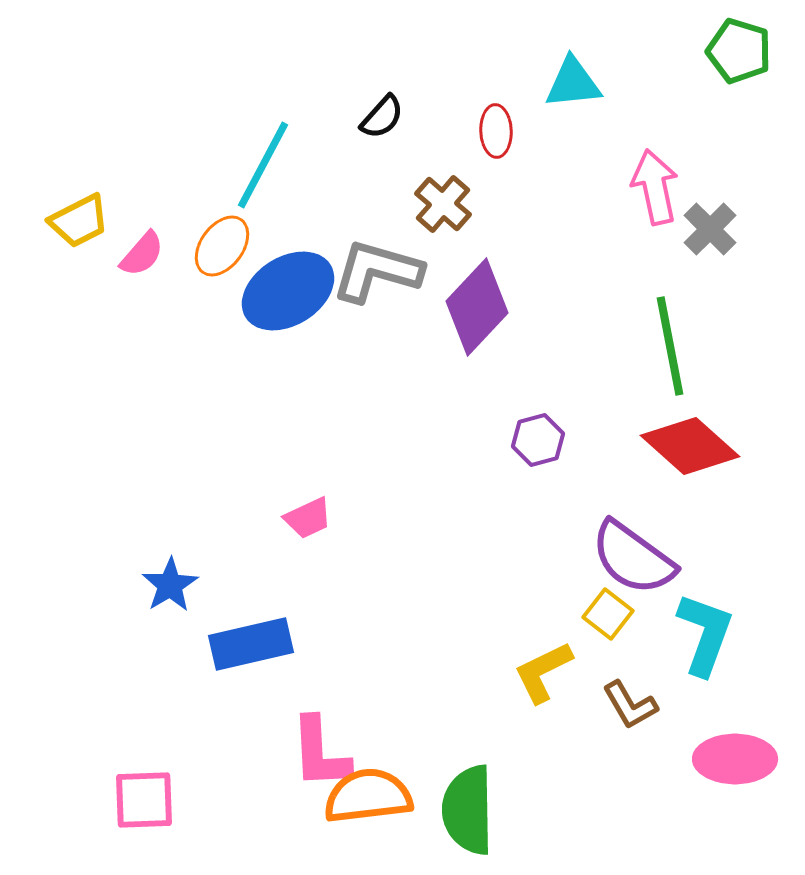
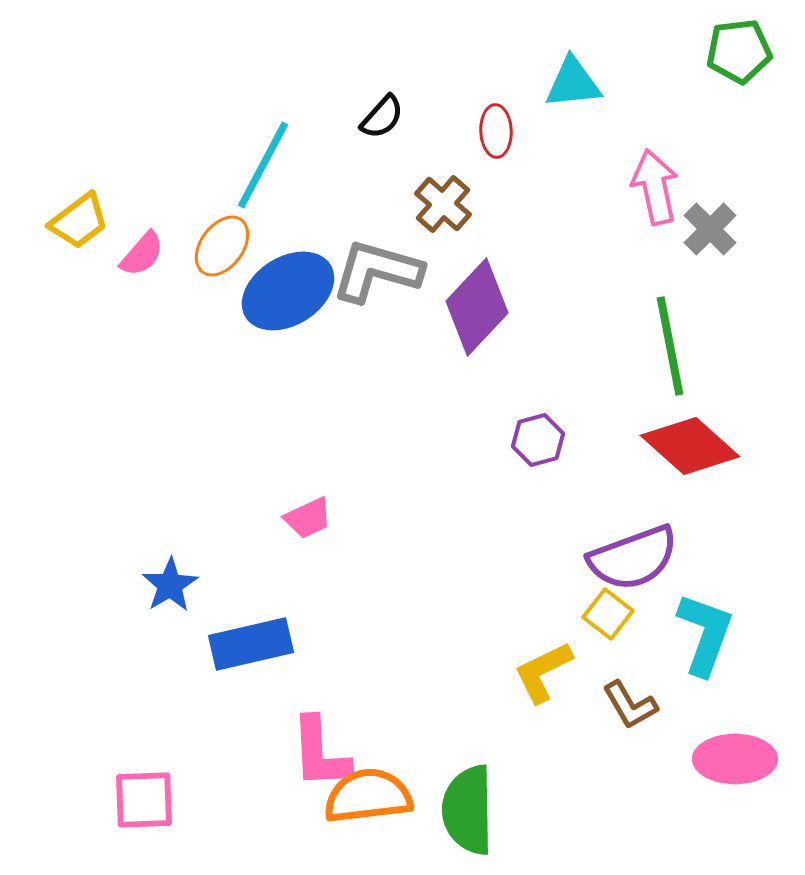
green pentagon: rotated 24 degrees counterclockwise
yellow trapezoid: rotated 10 degrees counterclockwise
purple semicircle: rotated 56 degrees counterclockwise
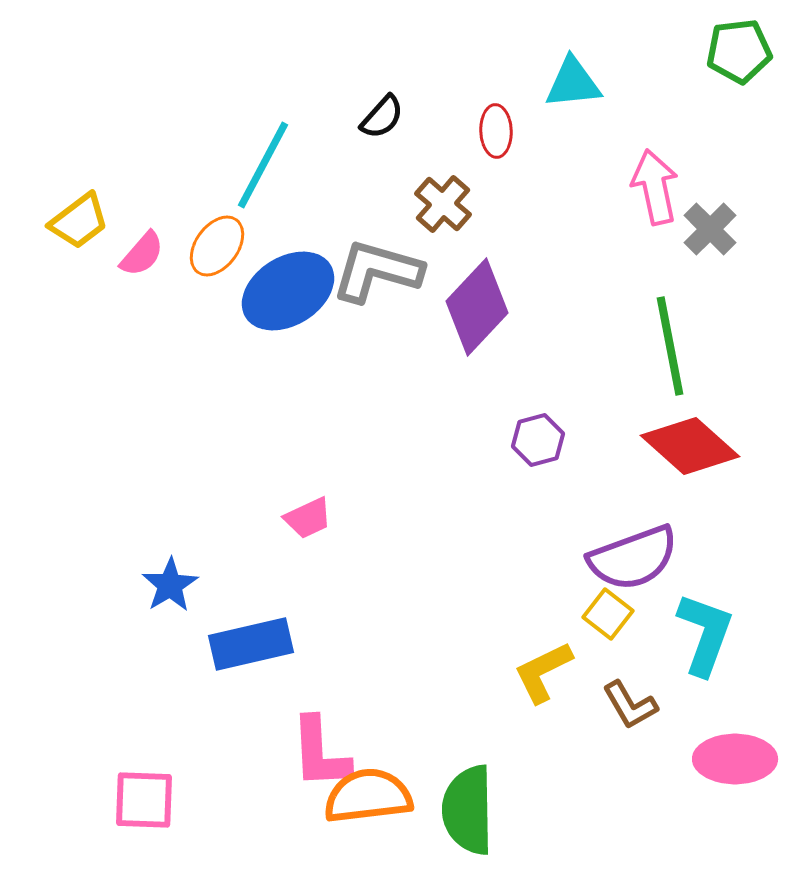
orange ellipse: moved 5 px left
pink square: rotated 4 degrees clockwise
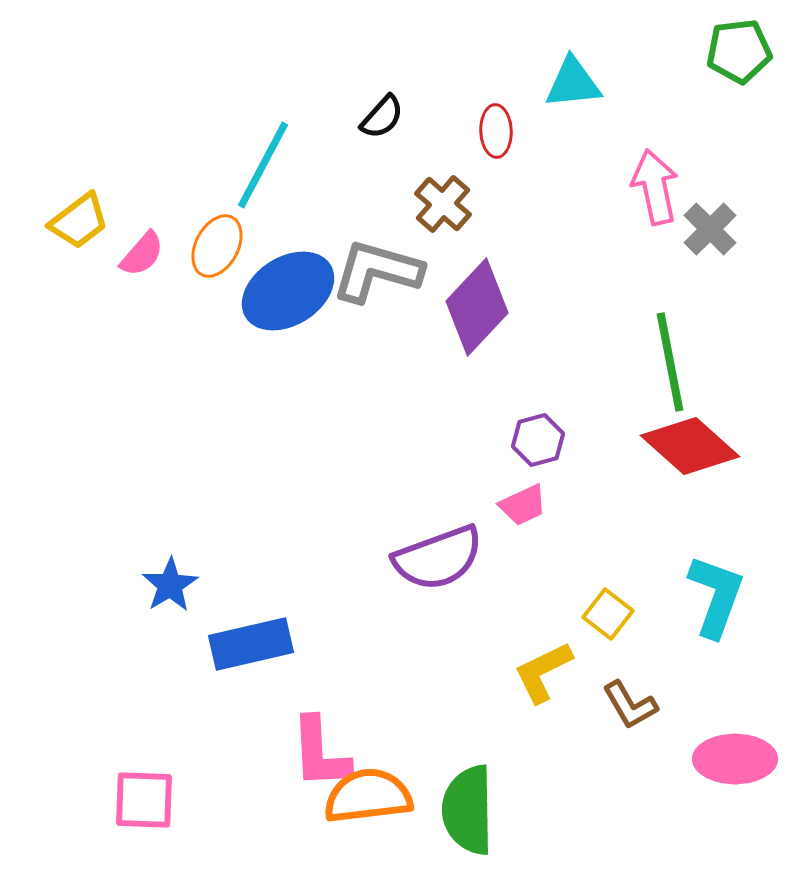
orange ellipse: rotated 8 degrees counterclockwise
green line: moved 16 px down
pink trapezoid: moved 215 px right, 13 px up
purple semicircle: moved 195 px left
cyan L-shape: moved 11 px right, 38 px up
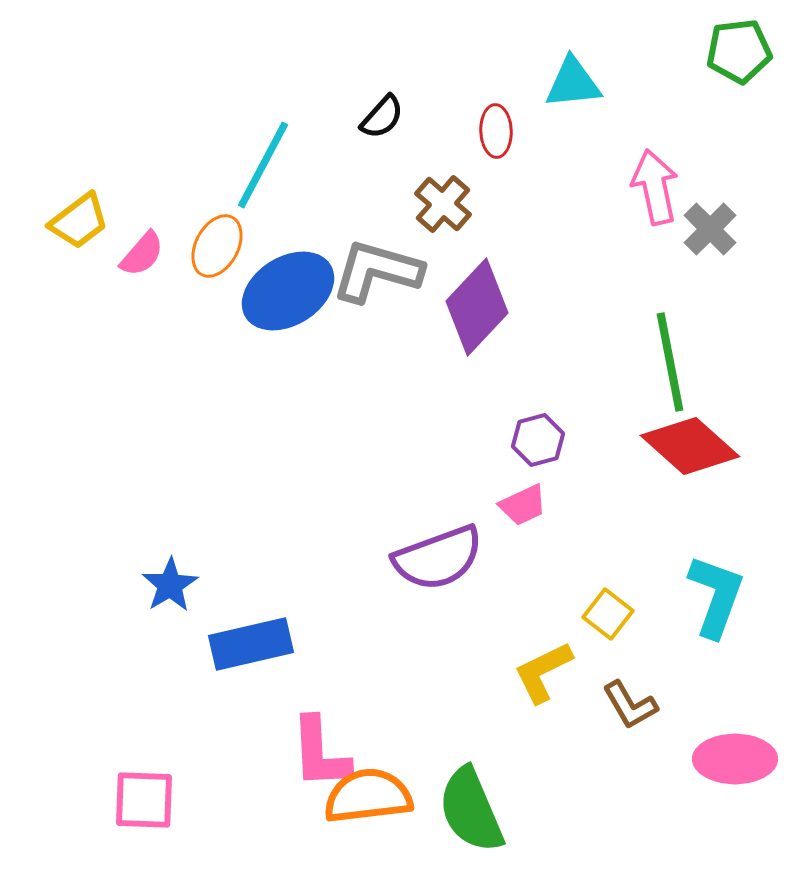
green semicircle: moved 3 px right; rotated 22 degrees counterclockwise
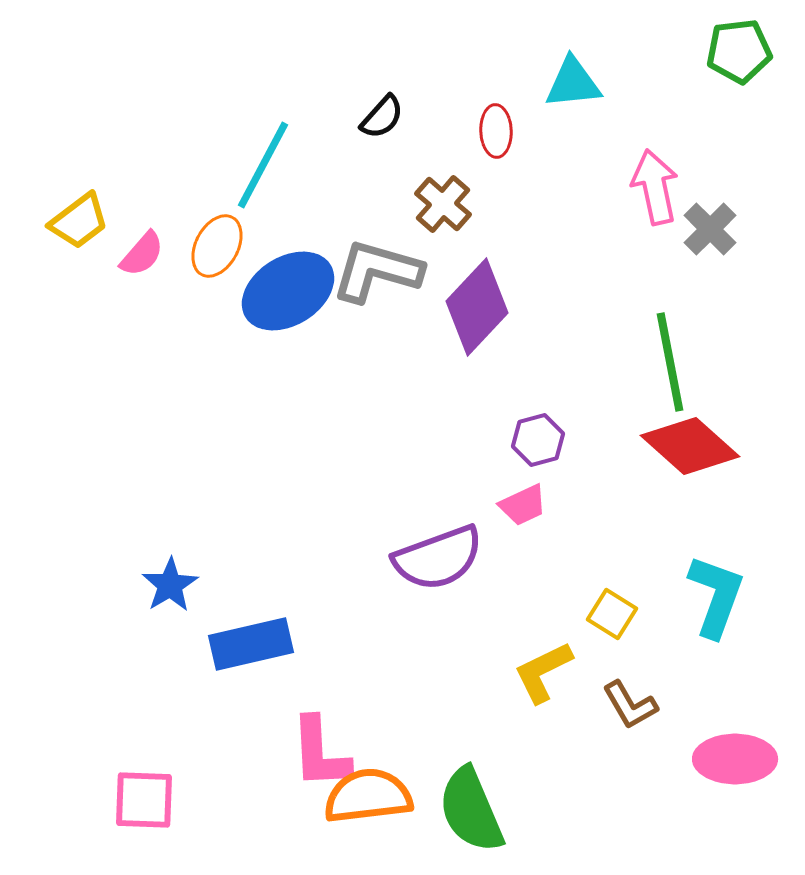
yellow square: moved 4 px right; rotated 6 degrees counterclockwise
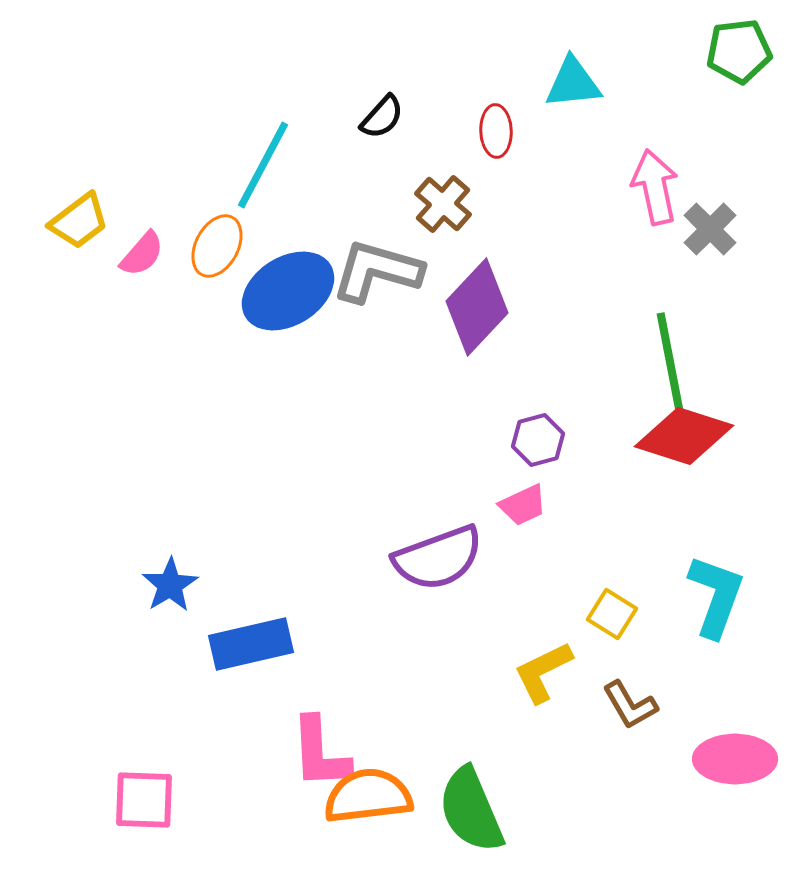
red diamond: moved 6 px left, 10 px up; rotated 24 degrees counterclockwise
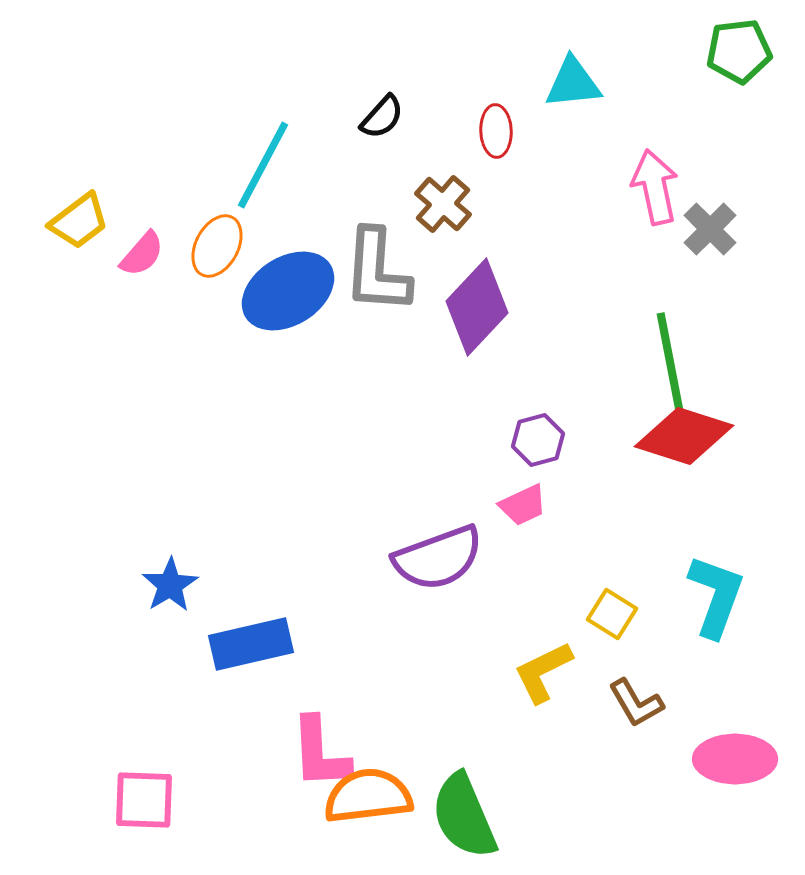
gray L-shape: rotated 102 degrees counterclockwise
brown L-shape: moved 6 px right, 2 px up
green semicircle: moved 7 px left, 6 px down
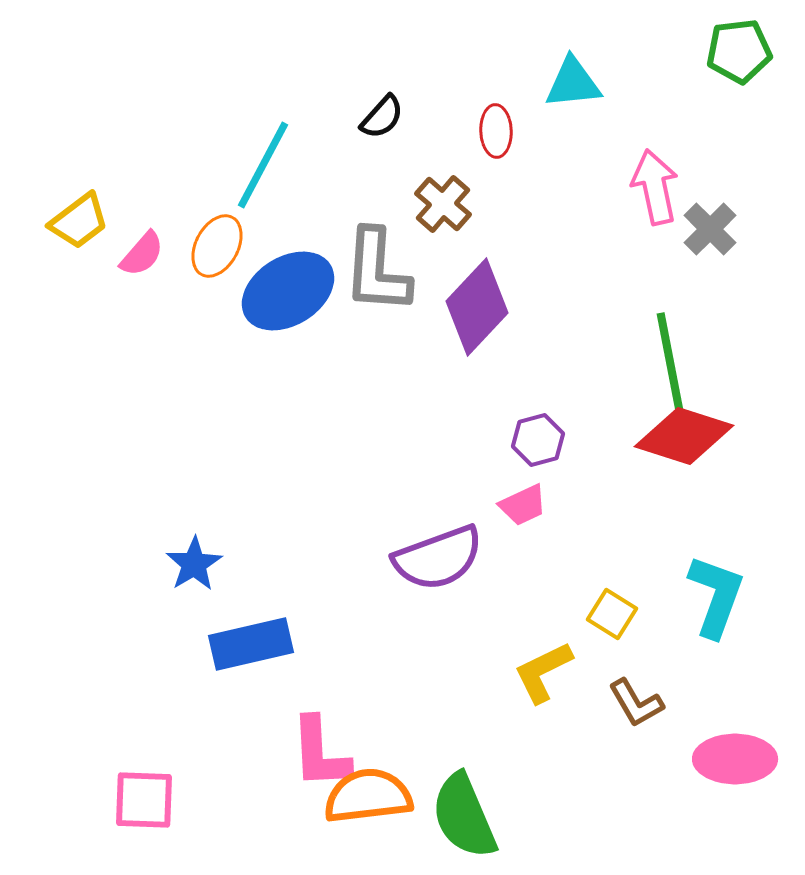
blue star: moved 24 px right, 21 px up
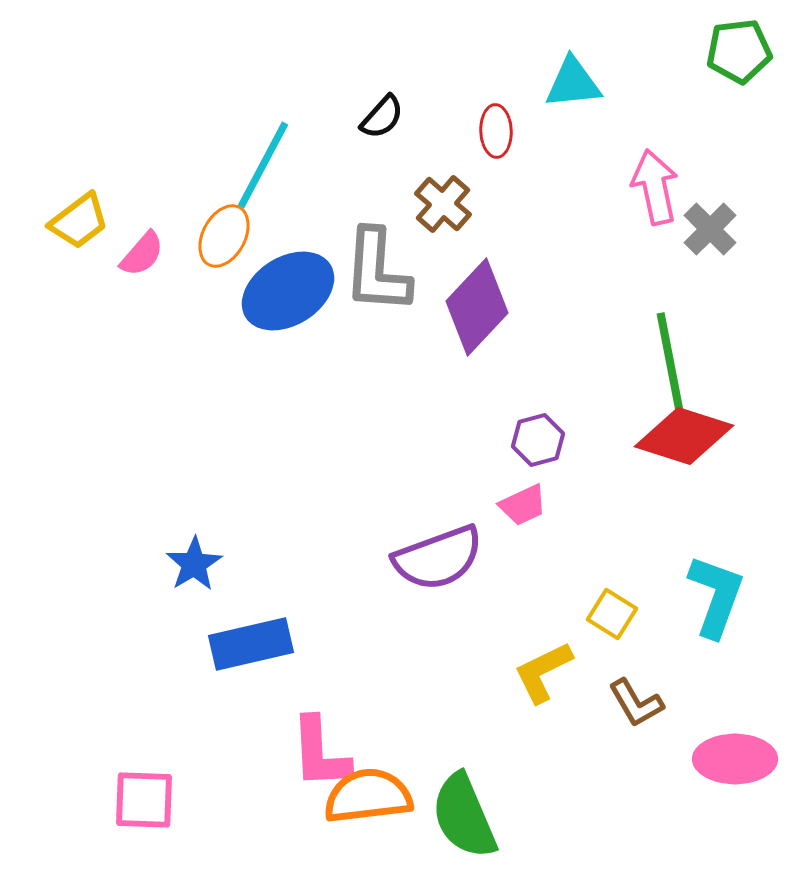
orange ellipse: moved 7 px right, 10 px up
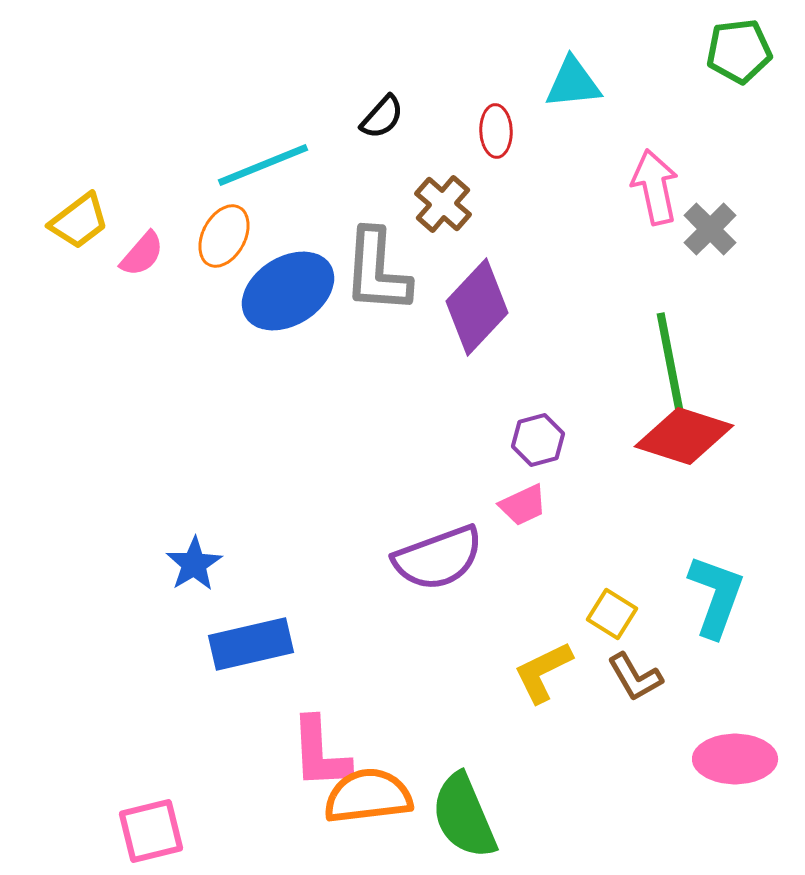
cyan line: rotated 40 degrees clockwise
brown L-shape: moved 1 px left, 26 px up
pink square: moved 7 px right, 31 px down; rotated 16 degrees counterclockwise
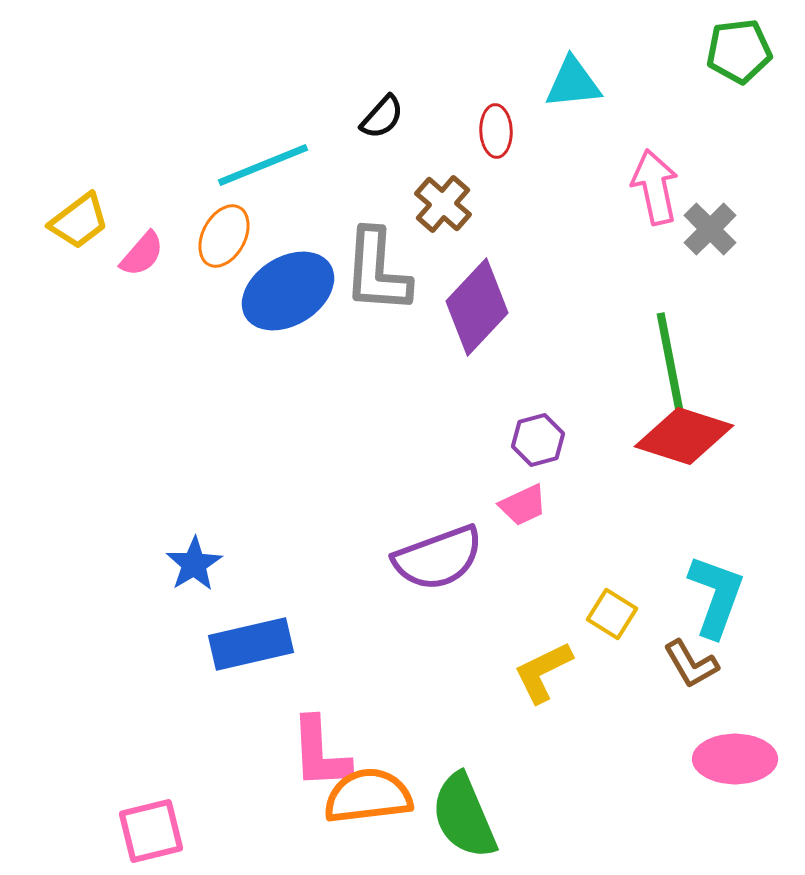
brown L-shape: moved 56 px right, 13 px up
